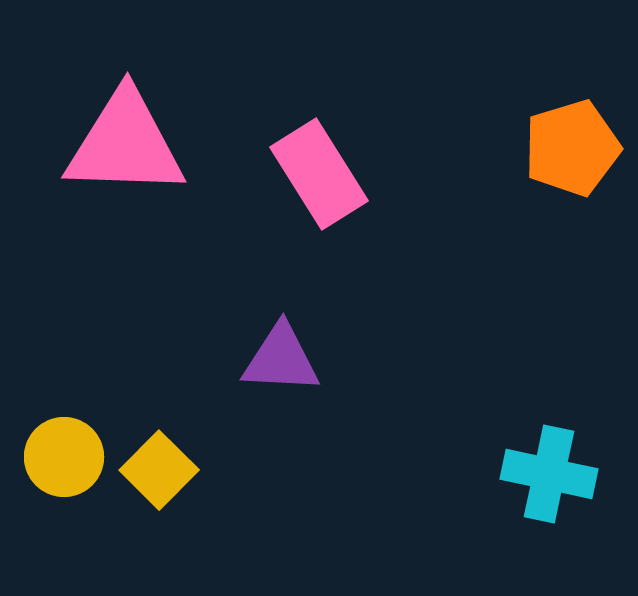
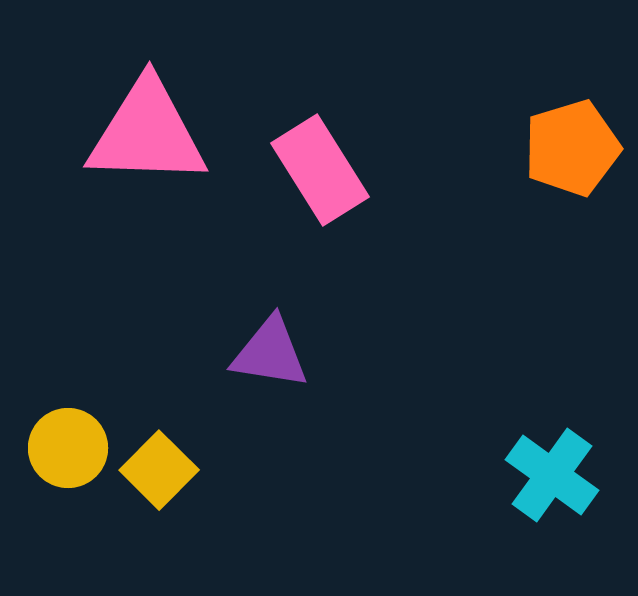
pink triangle: moved 22 px right, 11 px up
pink rectangle: moved 1 px right, 4 px up
purple triangle: moved 11 px left, 6 px up; rotated 6 degrees clockwise
yellow circle: moved 4 px right, 9 px up
cyan cross: moved 3 px right, 1 px down; rotated 24 degrees clockwise
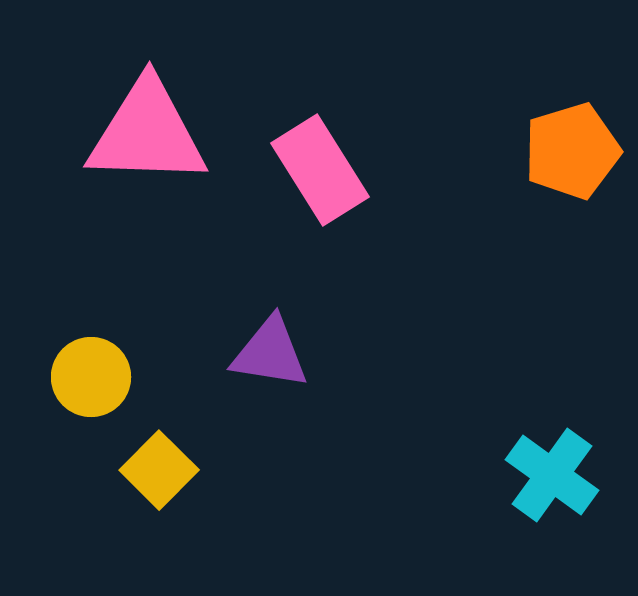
orange pentagon: moved 3 px down
yellow circle: moved 23 px right, 71 px up
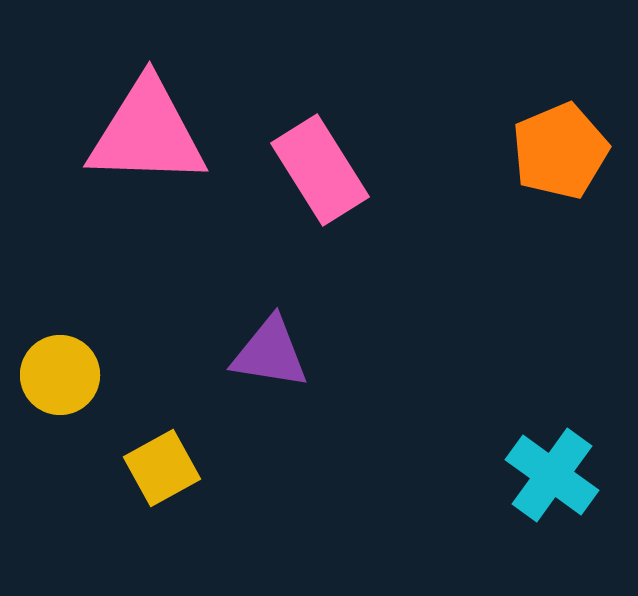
orange pentagon: moved 12 px left; rotated 6 degrees counterclockwise
yellow circle: moved 31 px left, 2 px up
yellow square: moved 3 px right, 2 px up; rotated 16 degrees clockwise
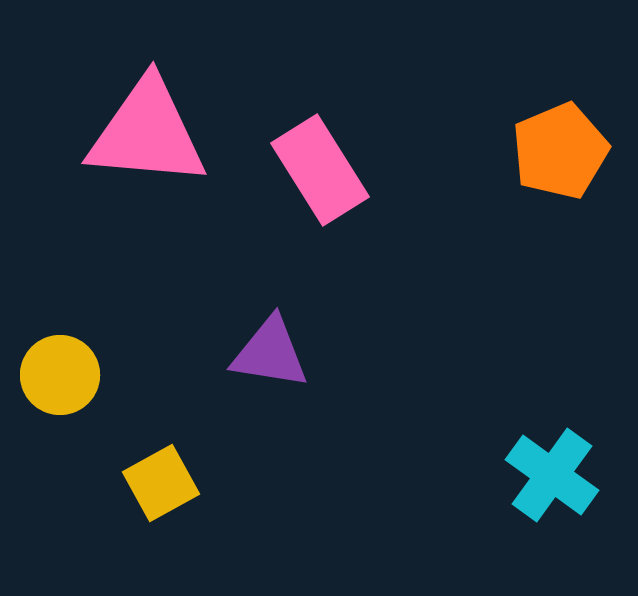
pink triangle: rotated 3 degrees clockwise
yellow square: moved 1 px left, 15 px down
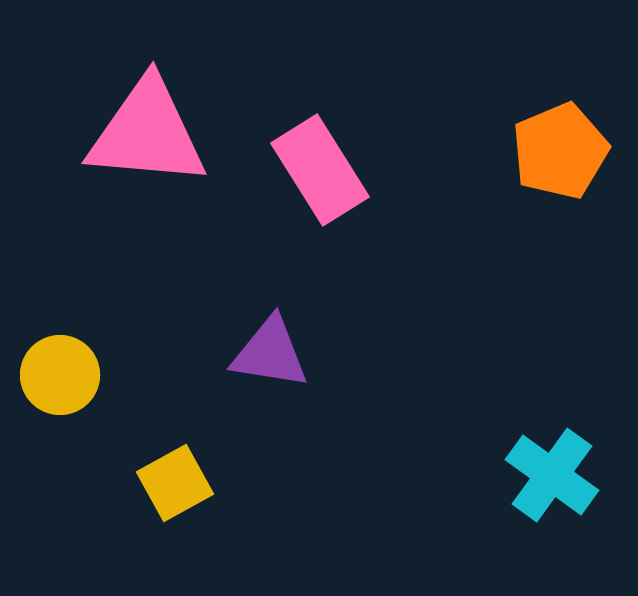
yellow square: moved 14 px right
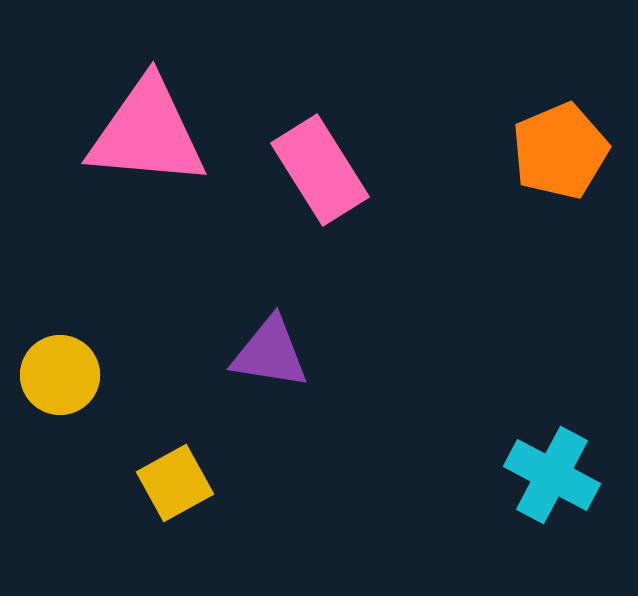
cyan cross: rotated 8 degrees counterclockwise
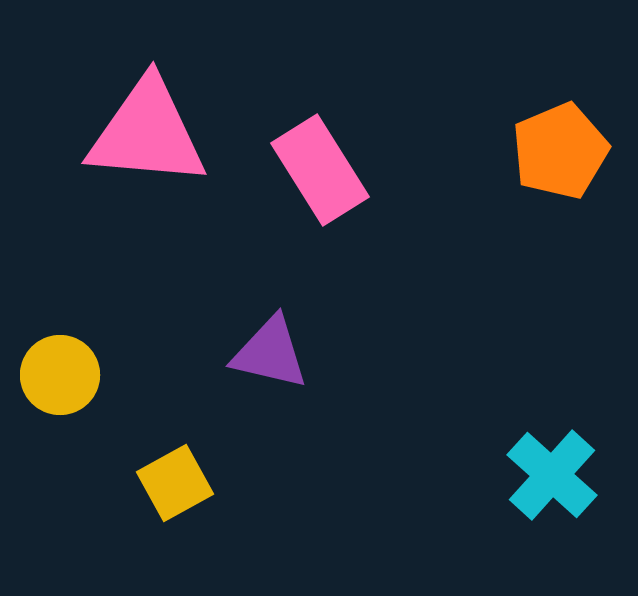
purple triangle: rotated 4 degrees clockwise
cyan cross: rotated 14 degrees clockwise
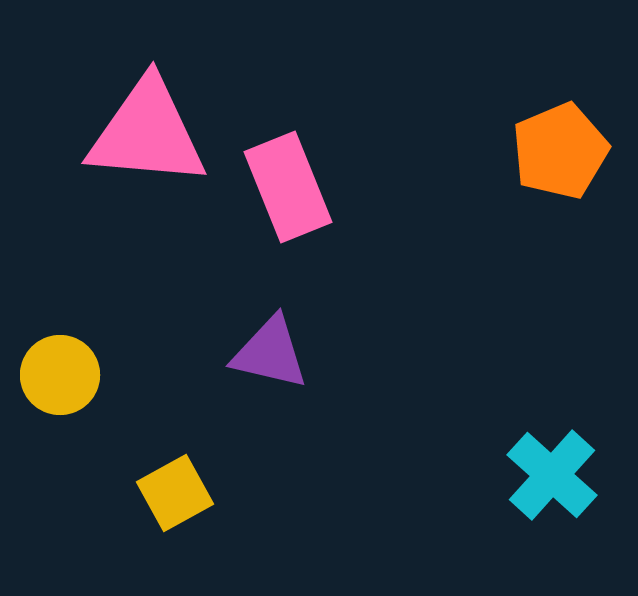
pink rectangle: moved 32 px left, 17 px down; rotated 10 degrees clockwise
yellow square: moved 10 px down
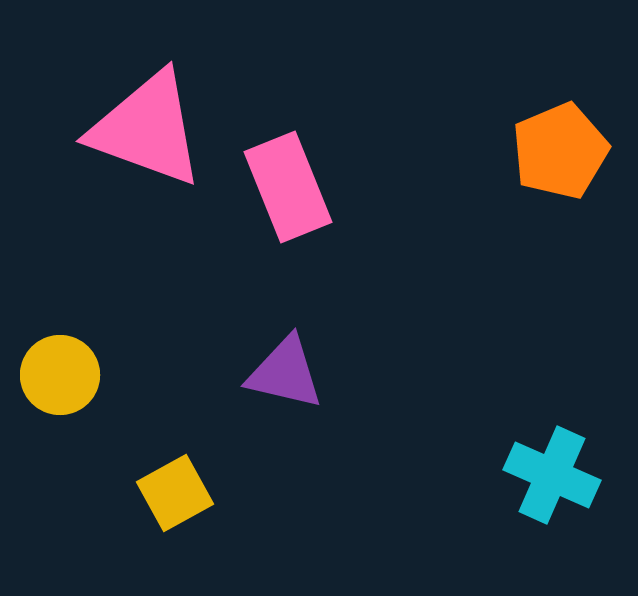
pink triangle: moved 4 px up; rotated 15 degrees clockwise
purple triangle: moved 15 px right, 20 px down
cyan cross: rotated 18 degrees counterclockwise
